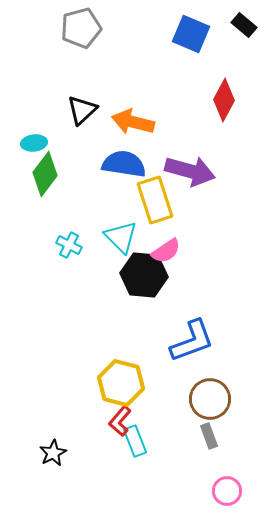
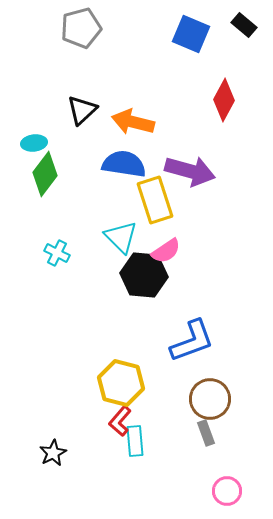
cyan cross: moved 12 px left, 8 px down
gray rectangle: moved 3 px left, 3 px up
cyan rectangle: rotated 16 degrees clockwise
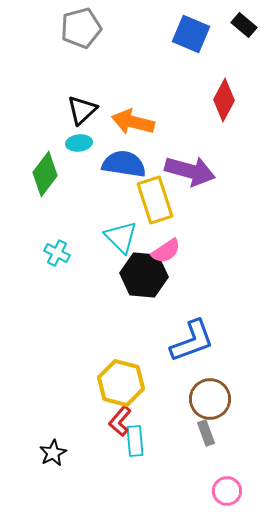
cyan ellipse: moved 45 px right
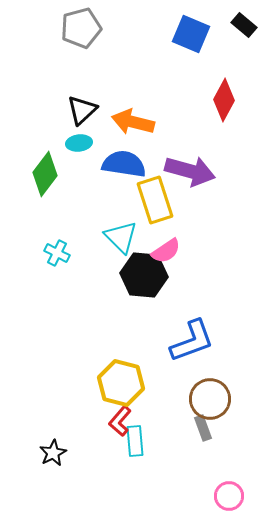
gray rectangle: moved 3 px left, 5 px up
pink circle: moved 2 px right, 5 px down
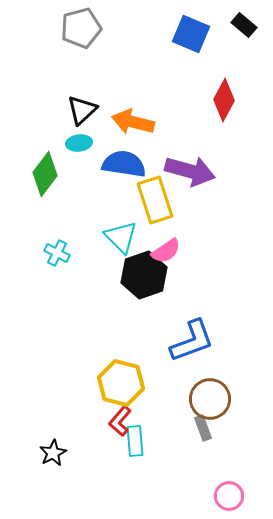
black hexagon: rotated 24 degrees counterclockwise
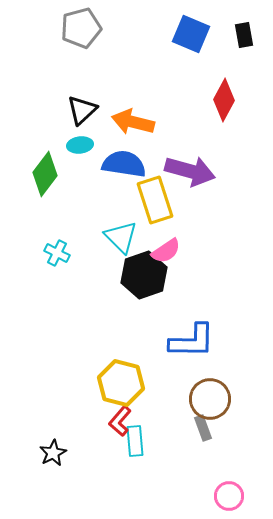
black rectangle: moved 10 px down; rotated 40 degrees clockwise
cyan ellipse: moved 1 px right, 2 px down
blue L-shape: rotated 21 degrees clockwise
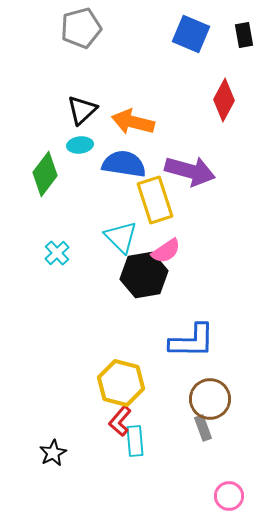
cyan cross: rotated 20 degrees clockwise
black hexagon: rotated 9 degrees clockwise
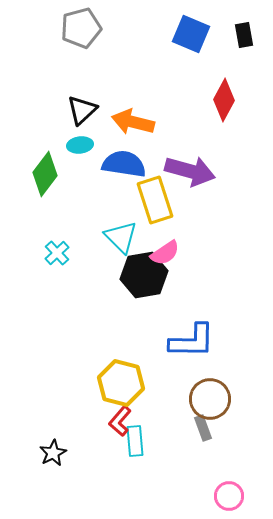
pink semicircle: moved 1 px left, 2 px down
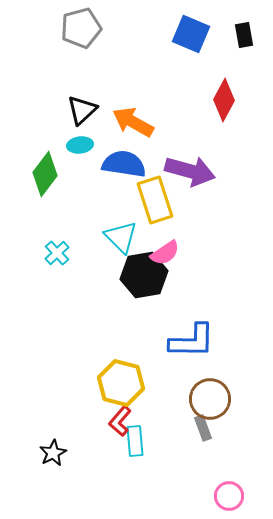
orange arrow: rotated 15 degrees clockwise
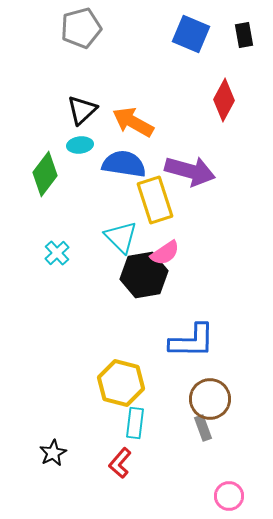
red L-shape: moved 42 px down
cyan rectangle: moved 18 px up; rotated 12 degrees clockwise
